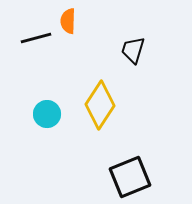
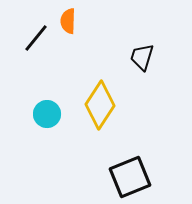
black line: rotated 36 degrees counterclockwise
black trapezoid: moved 9 px right, 7 px down
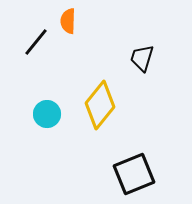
black line: moved 4 px down
black trapezoid: moved 1 px down
yellow diamond: rotated 6 degrees clockwise
black square: moved 4 px right, 3 px up
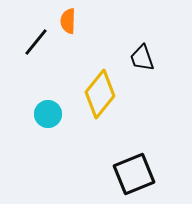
black trapezoid: rotated 36 degrees counterclockwise
yellow diamond: moved 11 px up
cyan circle: moved 1 px right
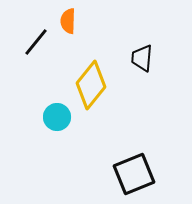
black trapezoid: rotated 24 degrees clockwise
yellow diamond: moved 9 px left, 9 px up
cyan circle: moved 9 px right, 3 px down
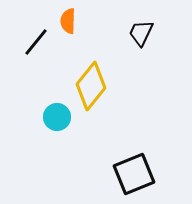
black trapezoid: moved 1 px left, 25 px up; rotated 20 degrees clockwise
yellow diamond: moved 1 px down
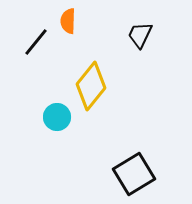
black trapezoid: moved 1 px left, 2 px down
black square: rotated 9 degrees counterclockwise
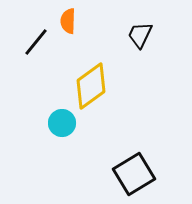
yellow diamond: rotated 15 degrees clockwise
cyan circle: moved 5 px right, 6 px down
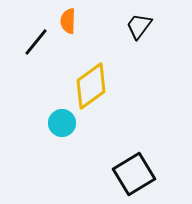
black trapezoid: moved 1 px left, 9 px up; rotated 12 degrees clockwise
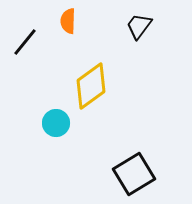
black line: moved 11 px left
cyan circle: moved 6 px left
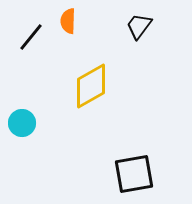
black line: moved 6 px right, 5 px up
yellow diamond: rotated 6 degrees clockwise
cyan circle: moved 34 px left
black square: rotated 21 degrees clockwise
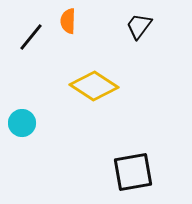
yellow diamond: moved 3 px right; rotated 63 degrees clockwise
black square: moved 1 px left, 2 px up
